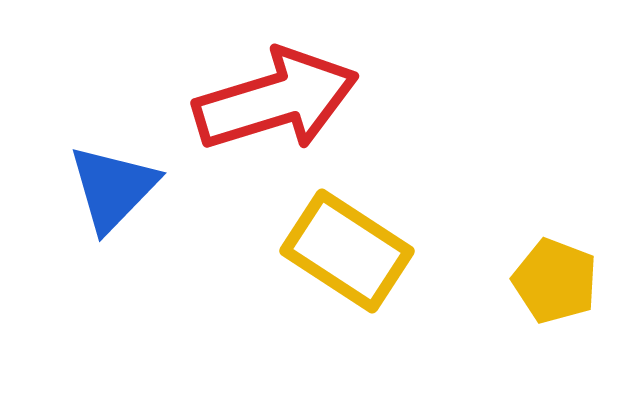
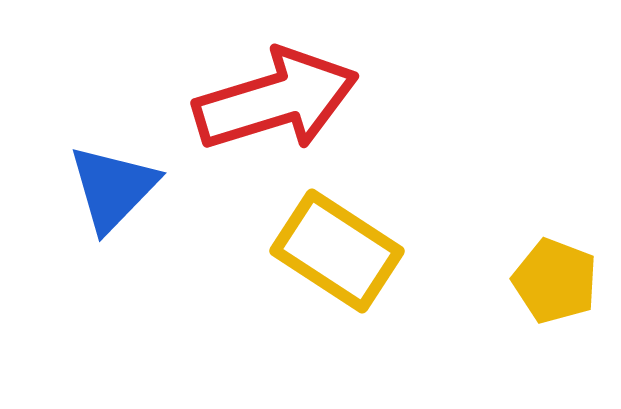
yellow rectangle: moved 10 px left
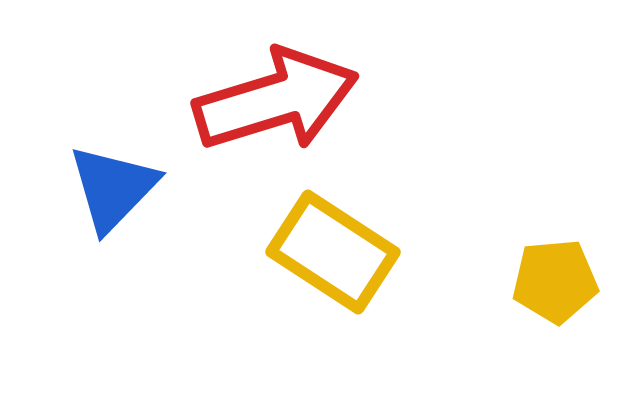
yellow rectangle: moved 4 px left, 1 px down
yellow pentagon: rotated 26 degrees counterclockwise
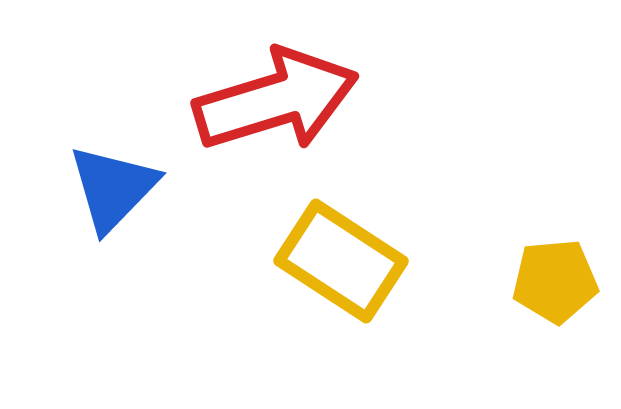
yellow rectangle: moved 8 px right, 9 px down
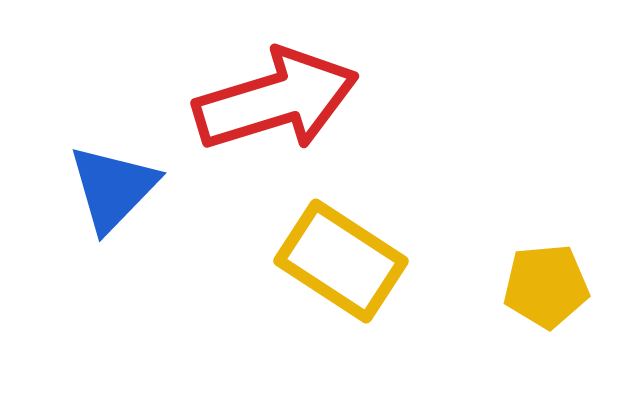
yellow pentagon: moved 9 px left, 5 px down
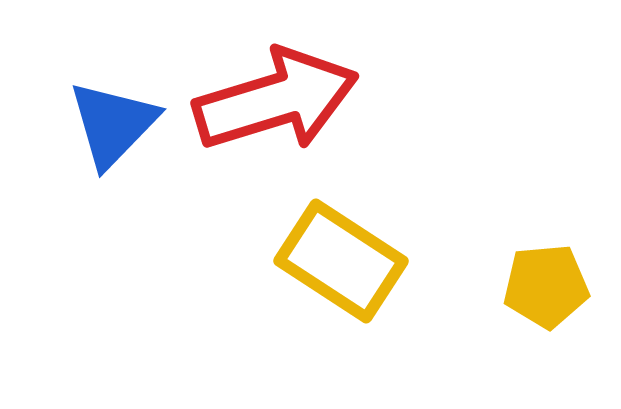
blue triangle: moved 64 px up
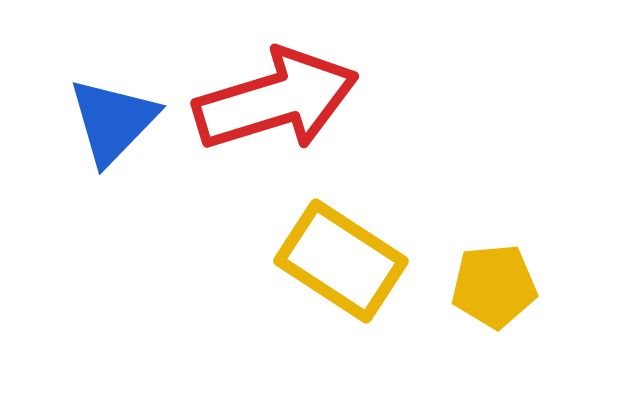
blue triangle: moved 3 px up
yellow pentagon: moved 52 px left
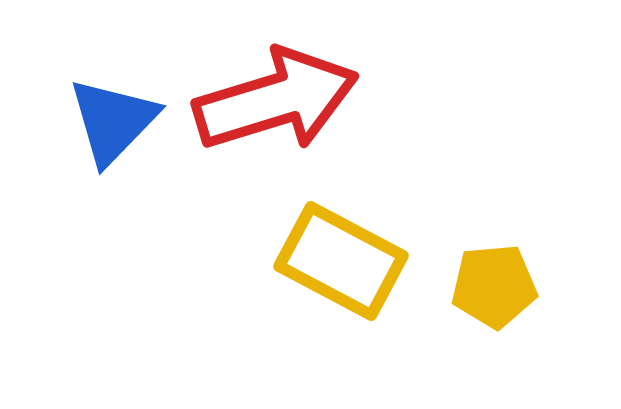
yellow rectangle: rotated 5 degrees counterclockwise
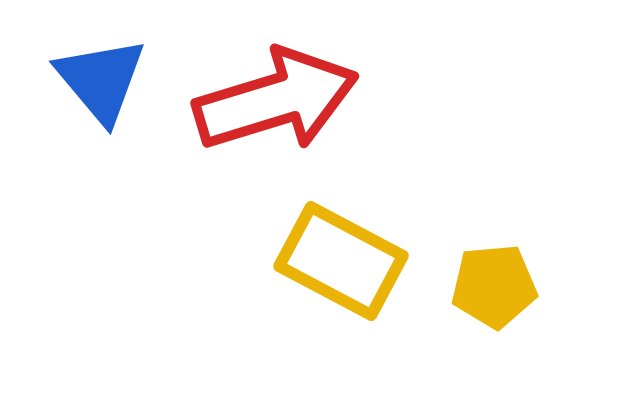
blue triangle: moved 12 px left, 41 px up; rotated 24 degrees counterclockwise
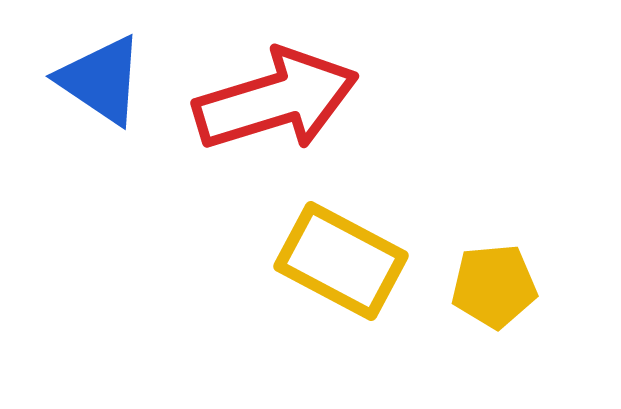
blue triangle: rotated 16 degrees counterclockwise
